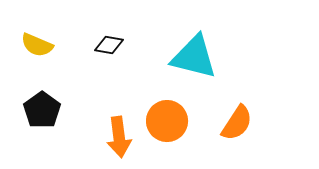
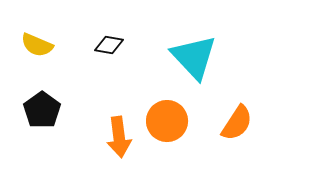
cyan triangle: rotated 33 degrees clockwise
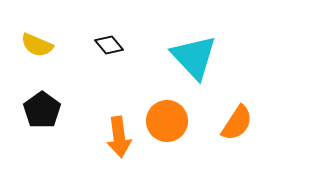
black diamond: rotated 40 degrees clockwise
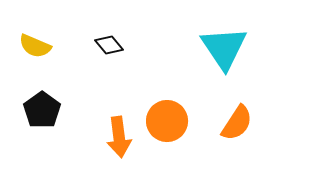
yellow semicircle: moved 2 px left, 1 px down
cyan triangle: moved 30 px right, 9 px up; rotated 9 degrees clockwise
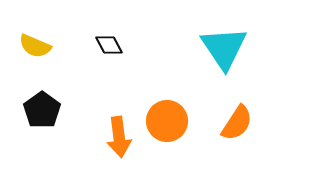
black diamond: rotated 12 degrees clockwise
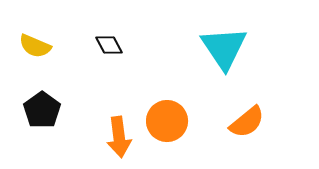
orange semicircle: moved 10 px right, 1 px up; rotated 18 degrees clockwise
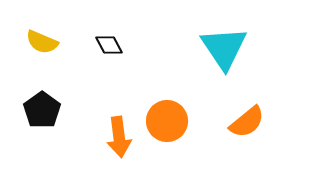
yellow semicircle: moved 7 px right, 4 px up
